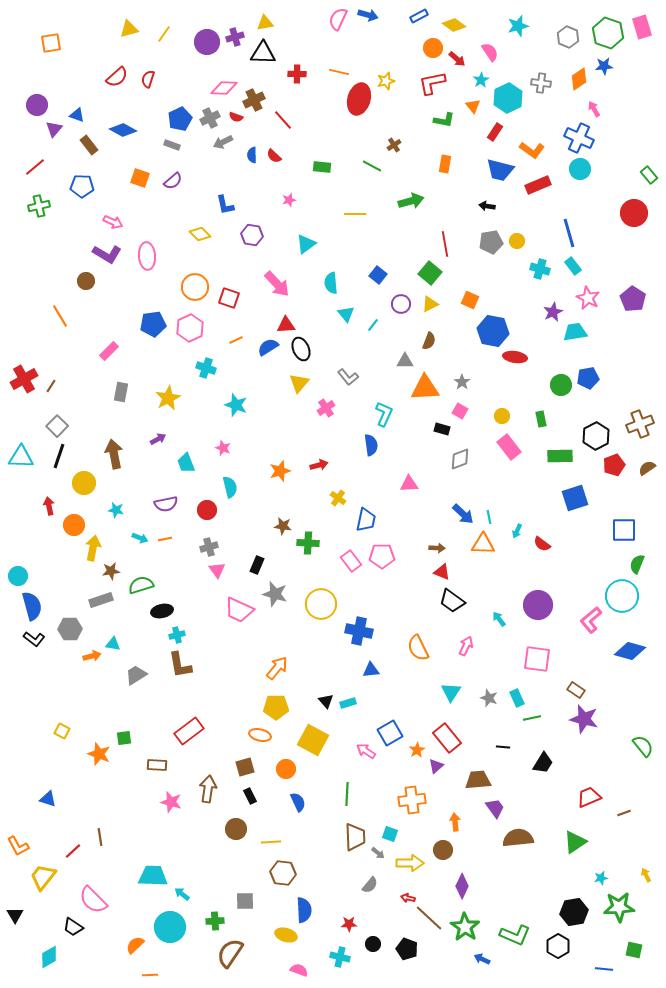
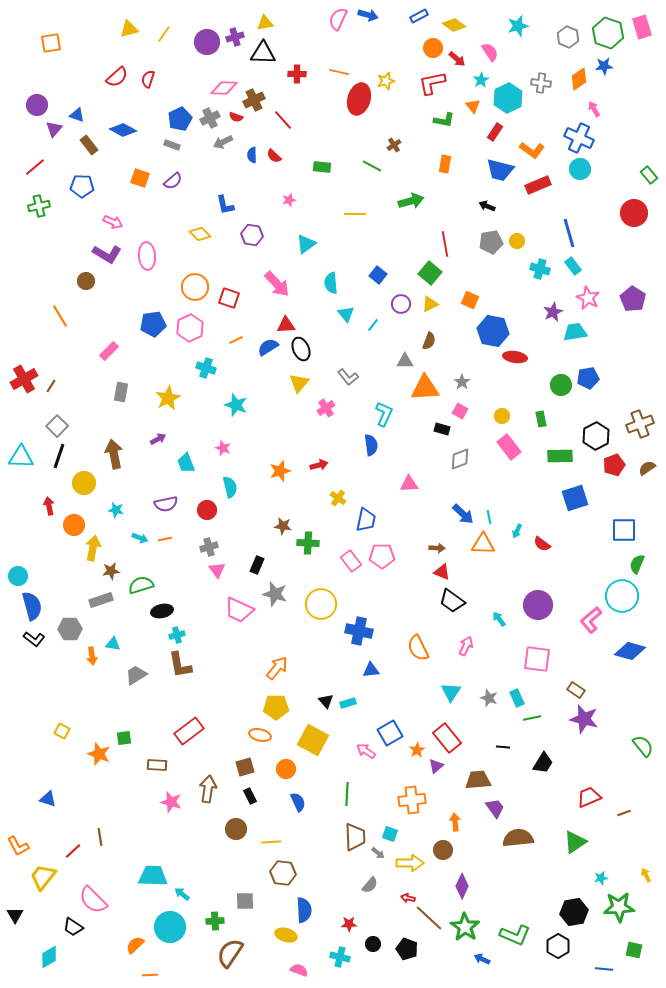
black arrow at (487, 206): rotated 14 degrees clockwise
orange arrow at (92, 656): rotated 96 degrees clockwise
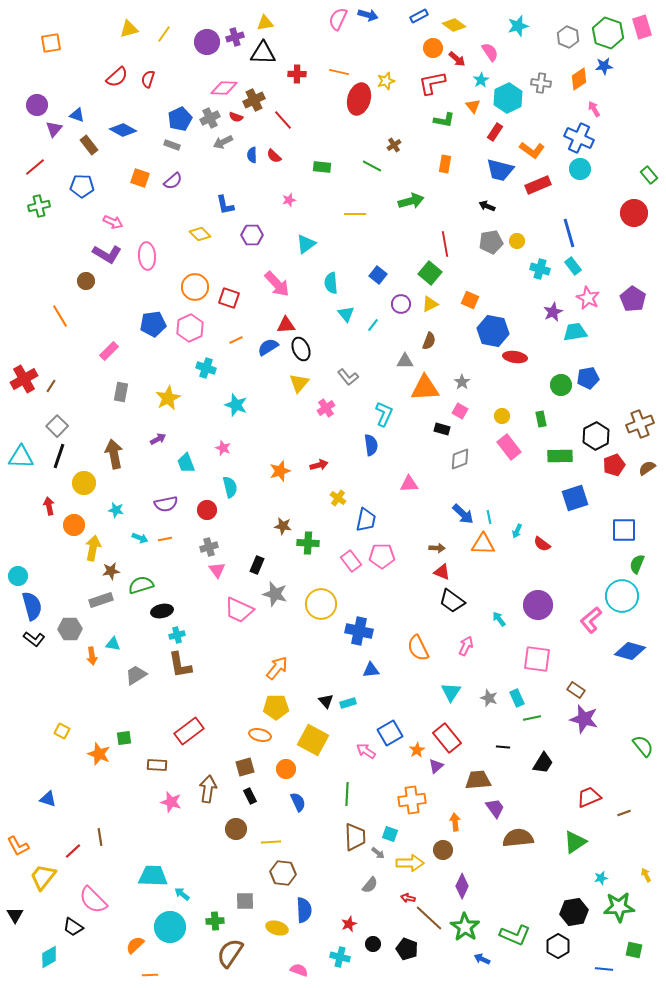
purple hexagon at (252, 235): rotated 10 degrees counterclockwise
red star at (349, 924): rotated 21 degrees counterclockwise
yellow ellipse at (286, 935): moved 9 px left, 7 px up
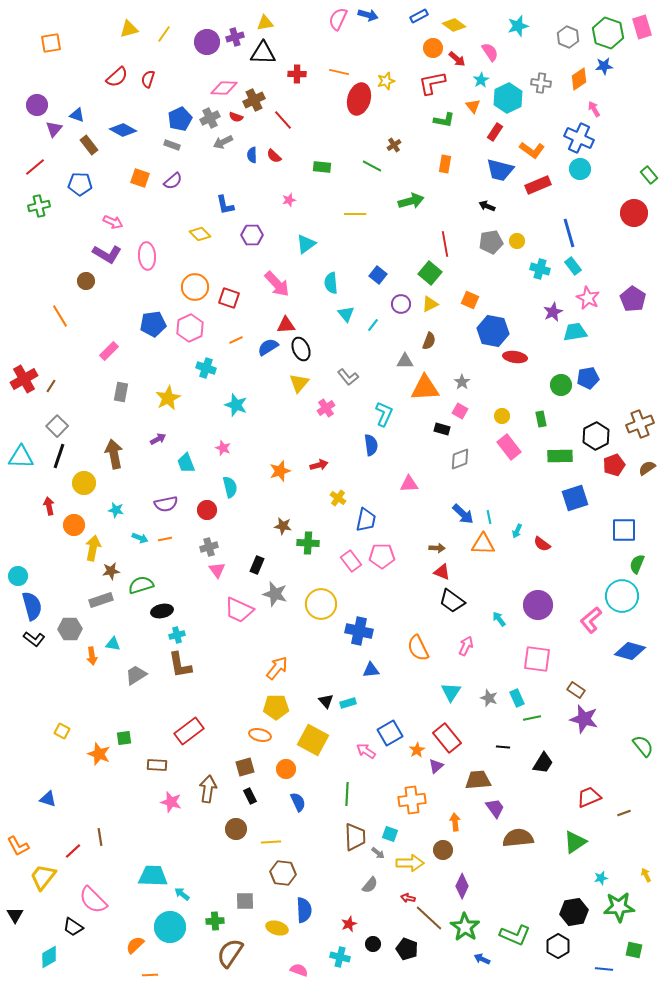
blue pentagon at (82, 186): moved 2 px left, 2 px up
